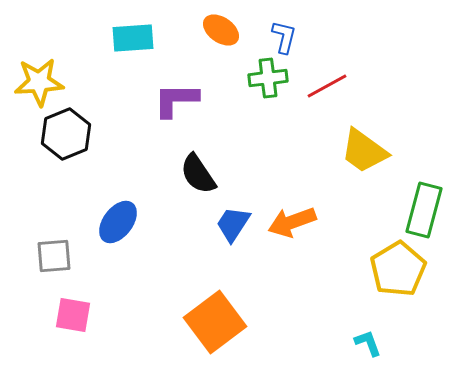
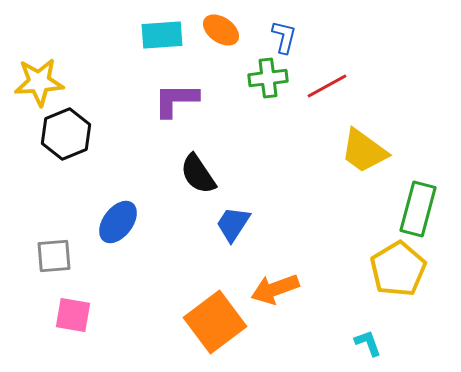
cyan rectangle: moved 29 px right, 3 px up
green rectangle: moved 6 px left, 1 px up
orange arrow: moved 17 px left, 67 px down
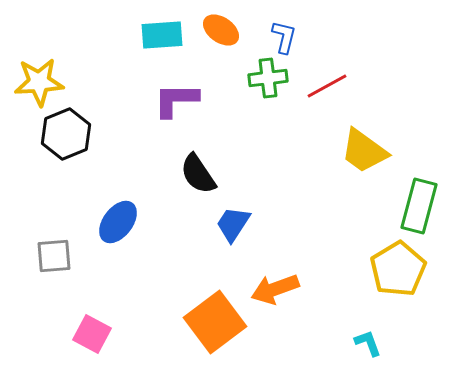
green rectangle: moved 1 px right, 3 px up
pink square: moved 19 px right, 19 px down; rotated 18 degrees clockwise
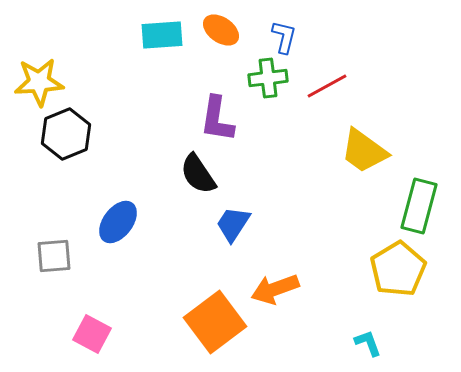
purple L-shape: moved 41 px right, 19 px down; rotated 81 degrees counterclockwise
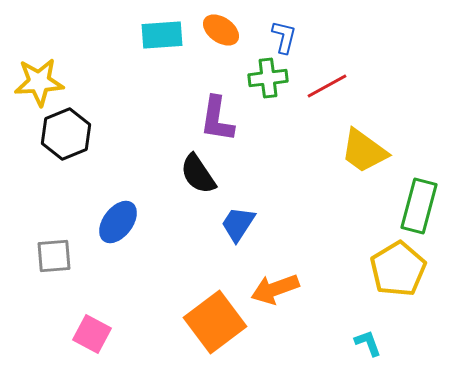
blue trapezoid: moved 5 px right
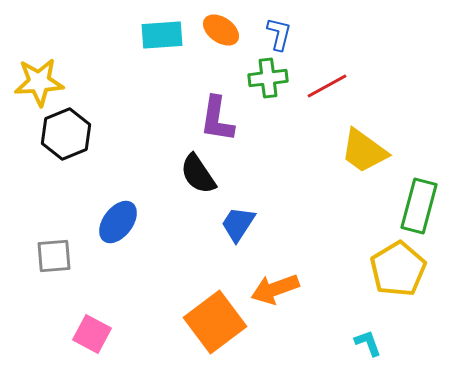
blue L-shape: moved 5 px left, 3 px up
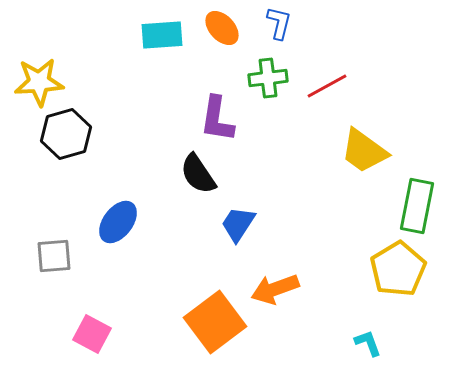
orange ellipse: moved 1 px right, 2 px up; rotated 12 degrees clockwise
blue L-shape: moved 11 px up
black hexagon: rotated 6 degrees clockwise
green rectangle: moved 2 px left; rotated 4 degrees counterclockwise
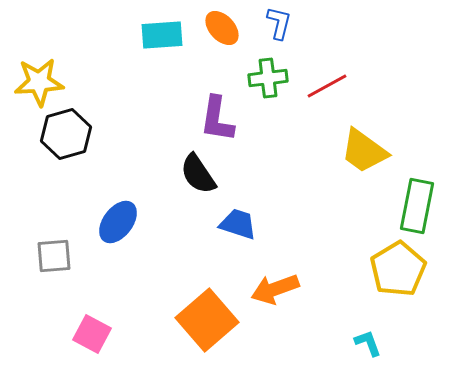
blue trapezoid: rotated 75 degrees clockwise
orange square: moved 8 px left, 2 px up; rotated 4 degrees counterclockwise
